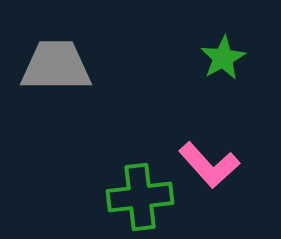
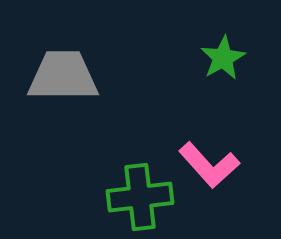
gray trapezoid: moved 7 px right, 10 px down
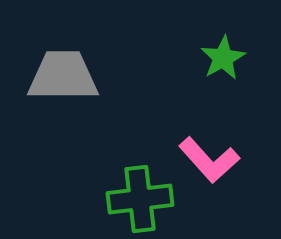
pink L-shape: moved 5 px up
green cross: moved 2 px down
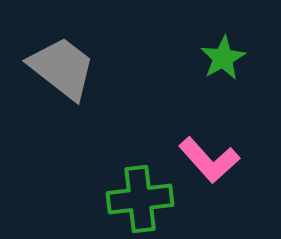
gray trapezoid: moved 1 px left, 8 px up; rotated 38 degrees clockwise
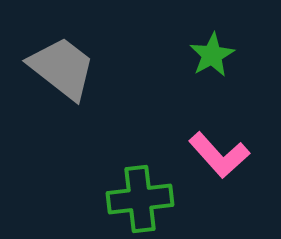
green star: moved 11 px left, 3 px up
pink L-shape: moved 10 px right, 5 px up
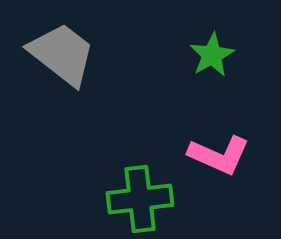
gray trapezoid: moved 14 px up
pink L-shape: rotated 24 degrees counterclockwise
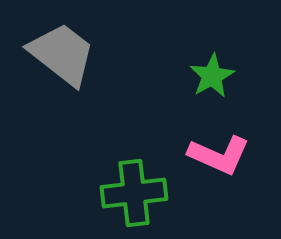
green star: moved 21 px down
green cross: moved 6 px left, 6 px up
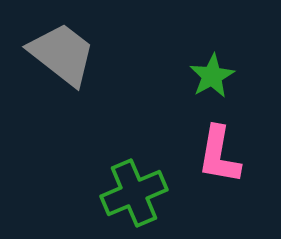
pink L-shape: rotated 76 degrees clockwise
green cross: rotated 16 degrees counterclockwise
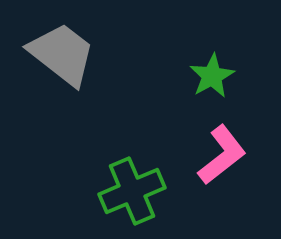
pink L-shape: moved 3 px right; rotated 138 degrees counterclockwise
green cross: moved 2 px left, 2 px up
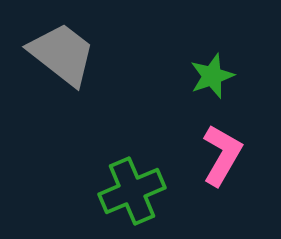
green star: rotated 9 degrees clockwise
pink L-shape: rotated 22 degrees counterclockwise
